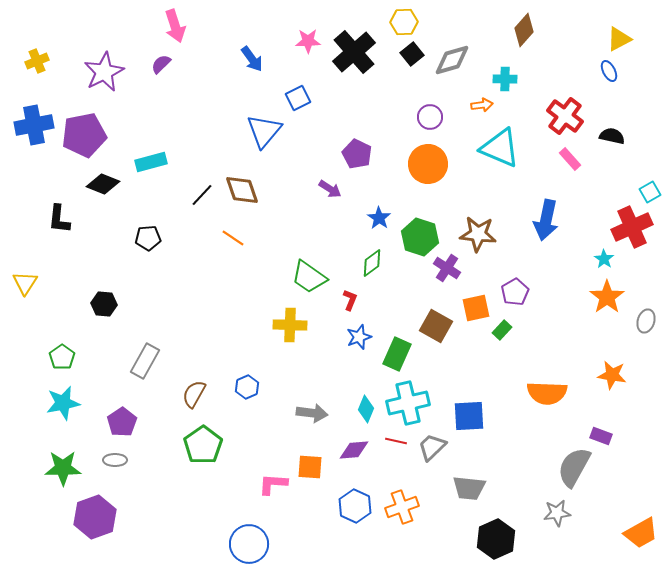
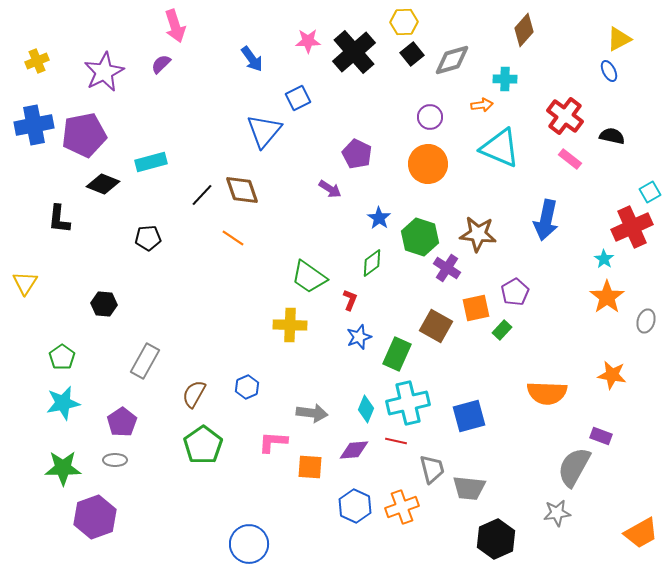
pink rectangle at (570, 159): rotated 10 degrees counterclockwise
blue square at (469, 416): rotated 12 degrees counterclockwise
gray trapezoid at (432, 447): moved 22 px down; rotated 120 degrees clockwise
pink L-shape at (273, 484): moved 42 px up
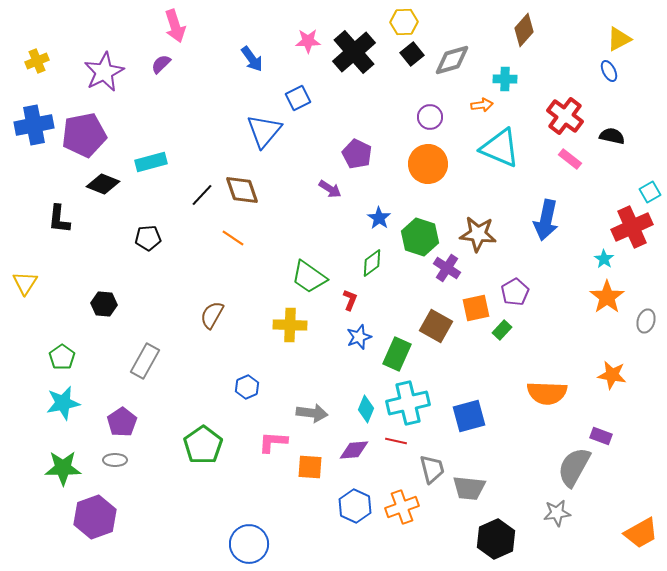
brown semicircle at (194, 394): moved 18 px right, 79 px up
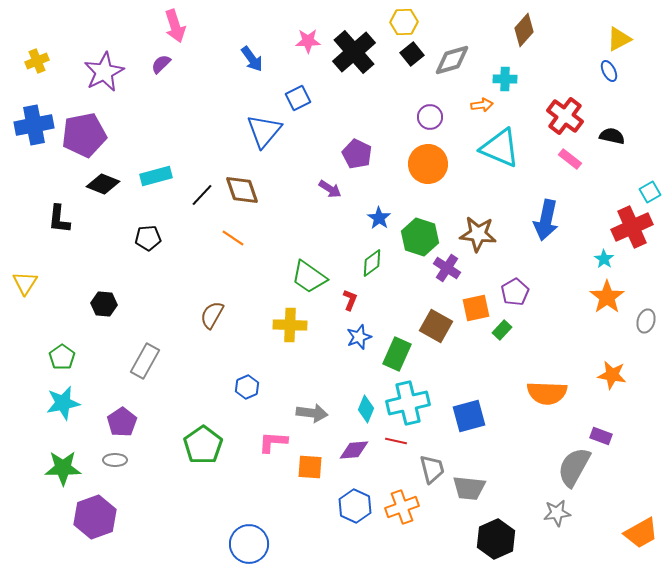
cyan rectangle at (151, 162): moved 5 px right, 14 px down
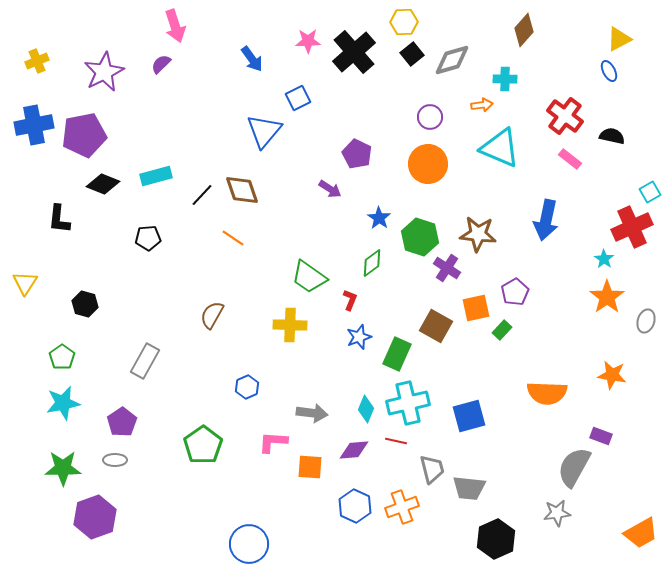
black hexagon at (104, 304): moved 19 px left; rotated 10 degrees clockwise
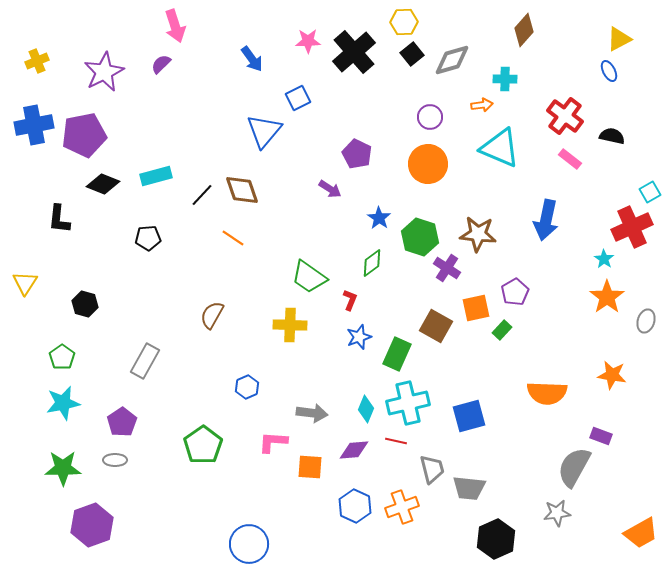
purple hexagon at (95, 517): moved 3 px left, 8 px down
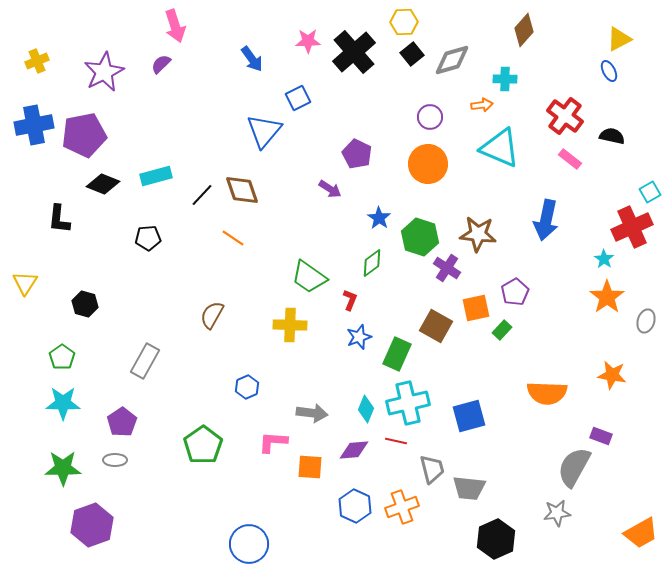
cyan star at (63, 403): rotated 12 degrees clockwise
